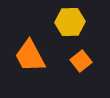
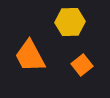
orange square: moved 1 px right, 4 px down
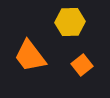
orange trapezoid: rotated 9 degrees counterclockwise
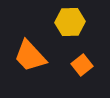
orange trapezoid: rotated 6 degrees counterclockwise
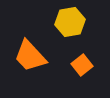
yellow hexagon: rotated 8 degrees counterclockwise
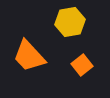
orange trapezoid: moved 1 px left
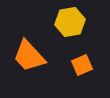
orange square: rotated 15 degrees clockwise
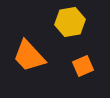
orange square: moved 1 px right, 1 px down
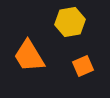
orange trapezoid: rotated 12 degrees clockwise
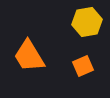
yellow hexagon: moved 17 px right
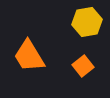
orange square: rotated 15 degrees counterclockwise
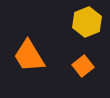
yellow hexagon: rotated 12 degrees counterclockwise
